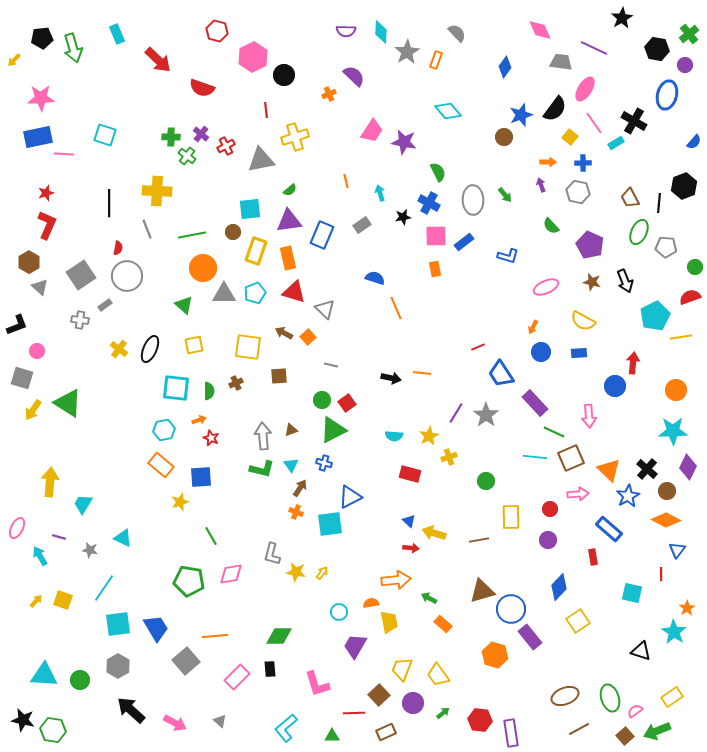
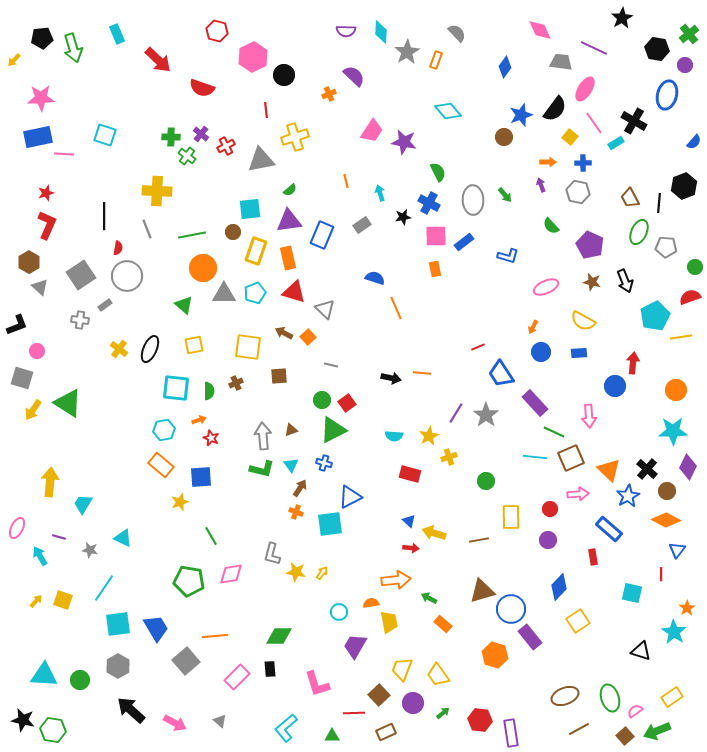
black line at (109, 203): moved 5 px left, 13 px down
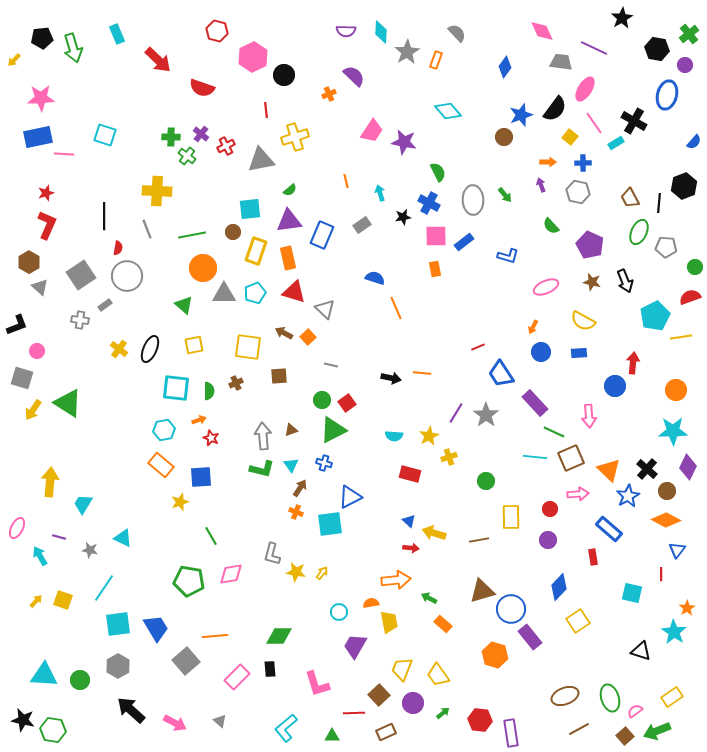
pink diamond at (540, 30): moved 2 px right, 1 px down
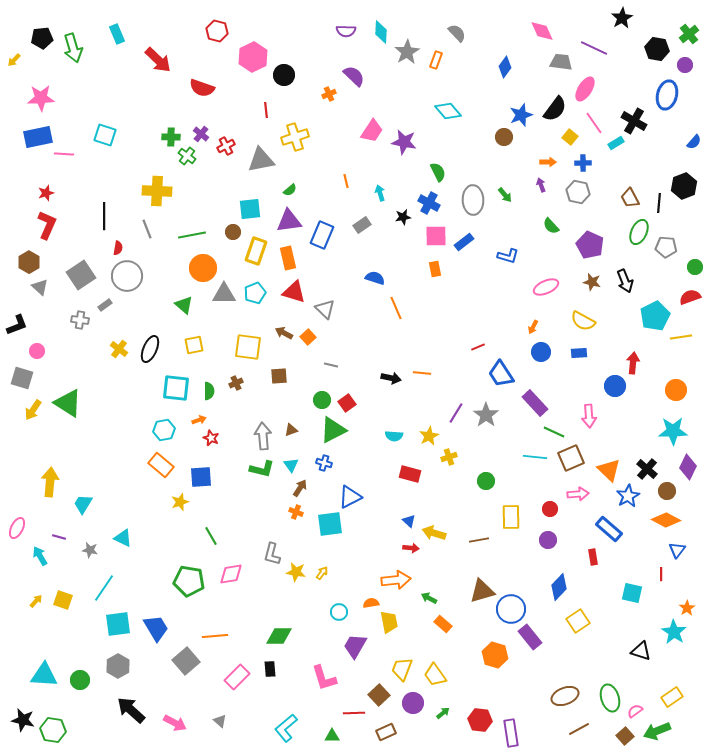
yellow trapezoid at (438, 675): moved 3 px left
pink L-shape at (317, 684): moved 7 px right, 6 px up
